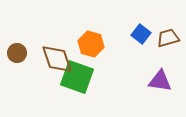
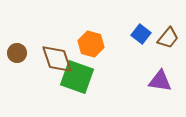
brown trapezoid: rotated 145 degrees clockwise
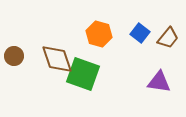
blue square: moved 1 px left, 1 px up
orange hexagon: moved 8 px right, 10 px up
brown circle: moved 3 px left, 3 px down
green square: moved 6 px right, 3 px up
purple triangle: moved 1 px left, 1 px down
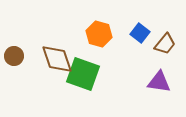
brown trapezoid: moved 3 px left, 6 px down
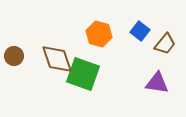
blue square: moved 2 px up
purple triangle: moved 2 px left, 1 px down
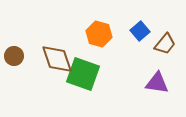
blue square: rotated 12 degrees clockwise
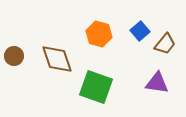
green square: moved 13 px right, 13 px down
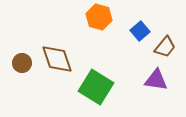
orange hexagon: moved 17 px up
brown trapezoid: moved 3 px down
brown circle: moved 8 px right, 7 px down
purple triangle: moved 1 px left, 3 px up
green square: rotated 12 degrees clockwise
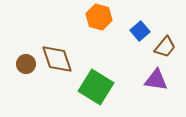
brown circle: moved 4 px right, 1 px down
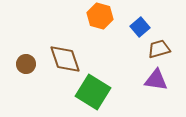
orange hexagon: moved 1 px right, 1 px up
blue square: moved 4 px up
brown trapezoid: moved 6 px left, 2 px down; rotated 145 degrees counterclockwise
brown diamond: moved 8 px right
green square: moved 3 px left, 5 px down
